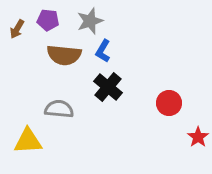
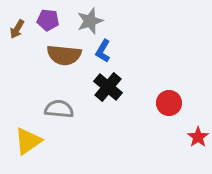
yellow triangle: rotated 32 degrees counterclockwise
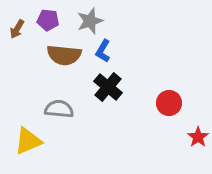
yellow triangle: rotated 12 degrees clockwise
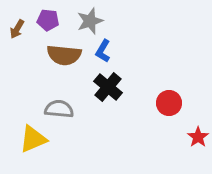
yellow triangle: moved 5 px right, 2 px up
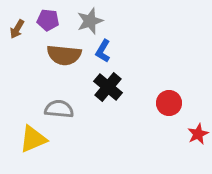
red star: moved 3 px up; rotated 10 degrees clockwise
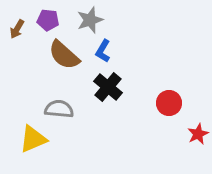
gray star: moved 1 px up
brown semicircle: rotated 36 degrees clockwise
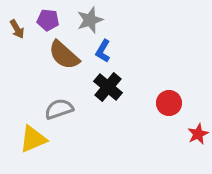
brown arrow: rotated 60 degrees counterclockwise
gray semicircle: rotated 24 degrees counterclockwise
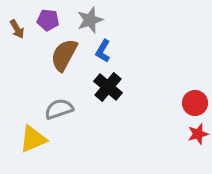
brown semicircle: rotated 76 degrees clockwise
red circle: moved 26 px right
red star: rotated 10 degrees clockwise
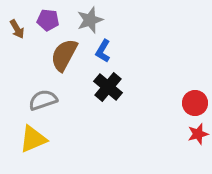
gray semicircle: moved 16 px left, 9 px up
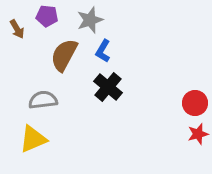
purple pentagon: moved 1 px left, 4 px up
gray semicircle: rotated 12 degrees clockwise
